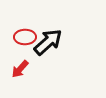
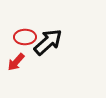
red arrow: moved 4 px left, 7 px up
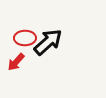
red ellipse: moved 1 px down
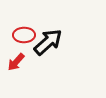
red ellipse: moved 1 px left, 3 px up
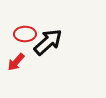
red ellipse: moved 1 px right, 1 px up
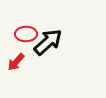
red ellipse: moved 1 px right
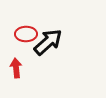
red arrow: moved 6 px down; rotated 132 degrees clockwise
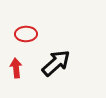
black arrow: moved 8 px right, 21 px down
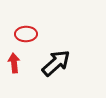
red arrow: moved 2 px left, 5 px up
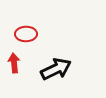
black arrow: moved 6 px down; rotated 16 degrees clockwise
